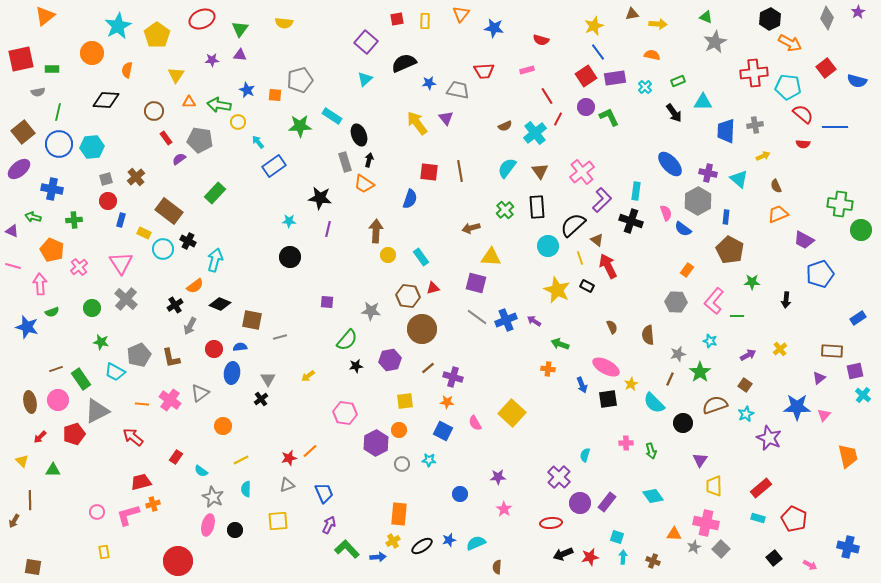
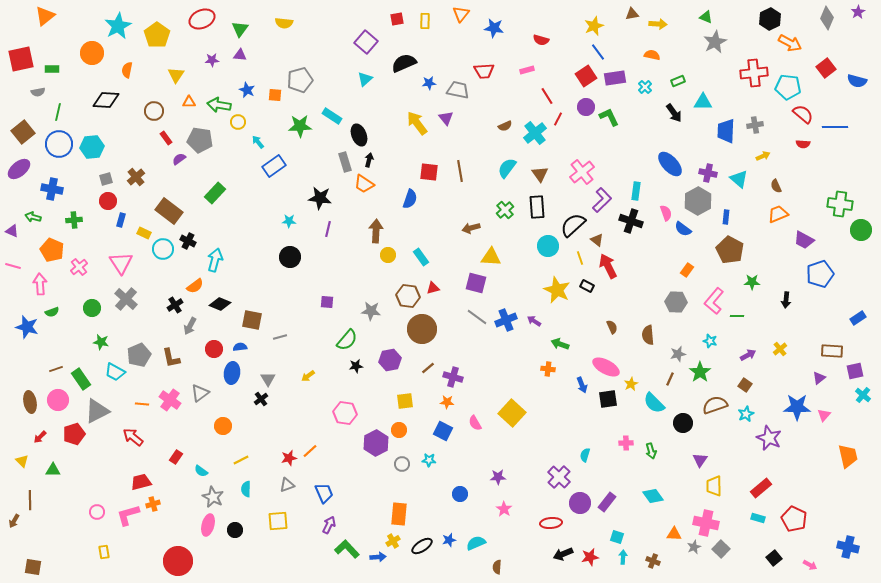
brown triangle at (540, 171): moved 3 px down
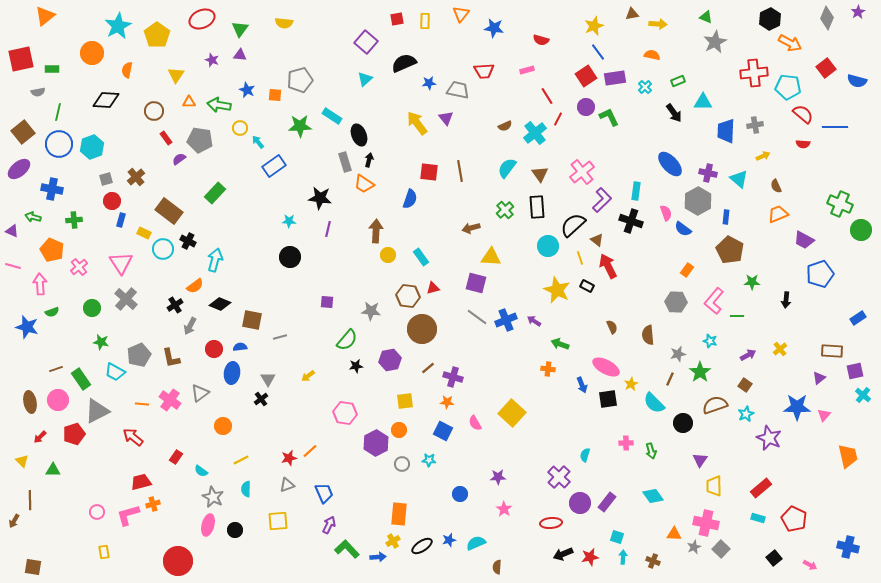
purple star at (212, 60): rotated 24 degrees clockwise
yellow circle at (238, 122): moved 2 px right, 6 px down
cyan hexagon at (92, 147): rotated 15 degrees counterclockwise
red circle at (108, 201): moved 4 px right
green cross at (840, 204): rotated 15 degrees clockwise
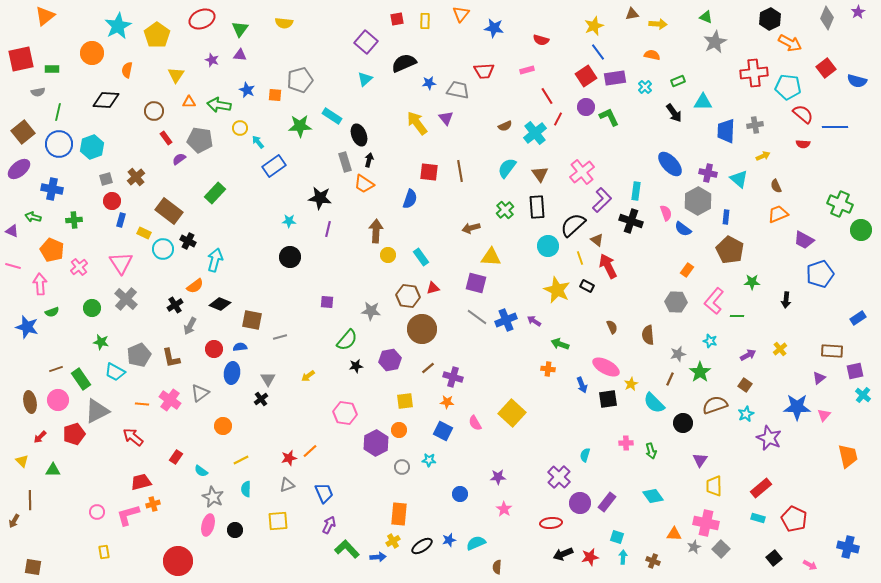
gray circle at (402, 464): moved 3 px down
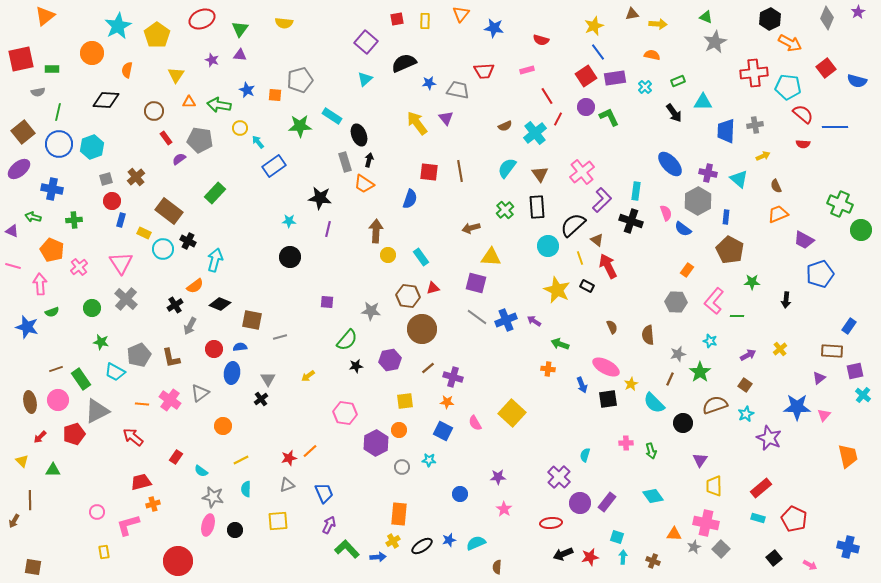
blue rectangle at (858, 318): moved 9 px left, 8 px down; rotated 21 degrees counterclockwise
gray star at (213, 497): rotated 15 degrees counterclockwise
pink L-shape at (128, 515): moved 10 px down
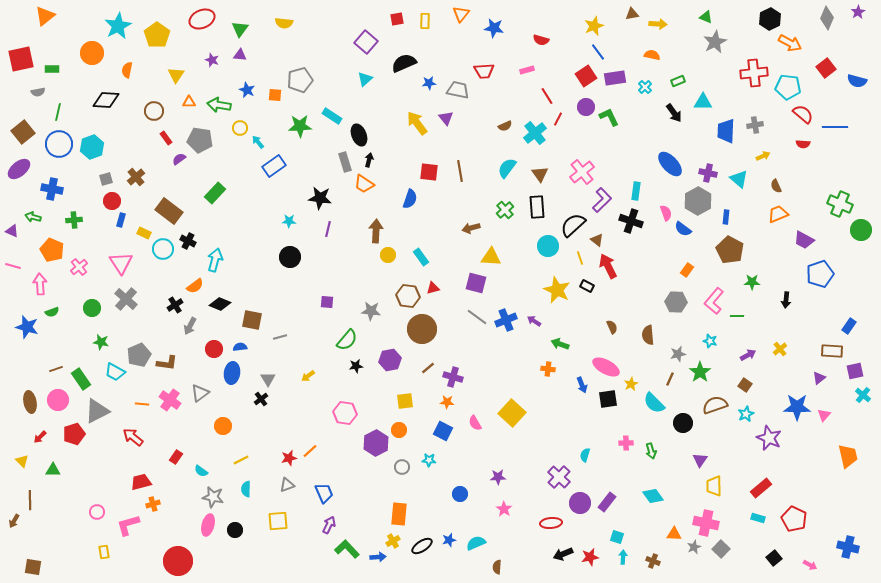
brown L-shape at (171, 358): moved 4 px left, 5 px down; rotated 70 degrees counterclockwise
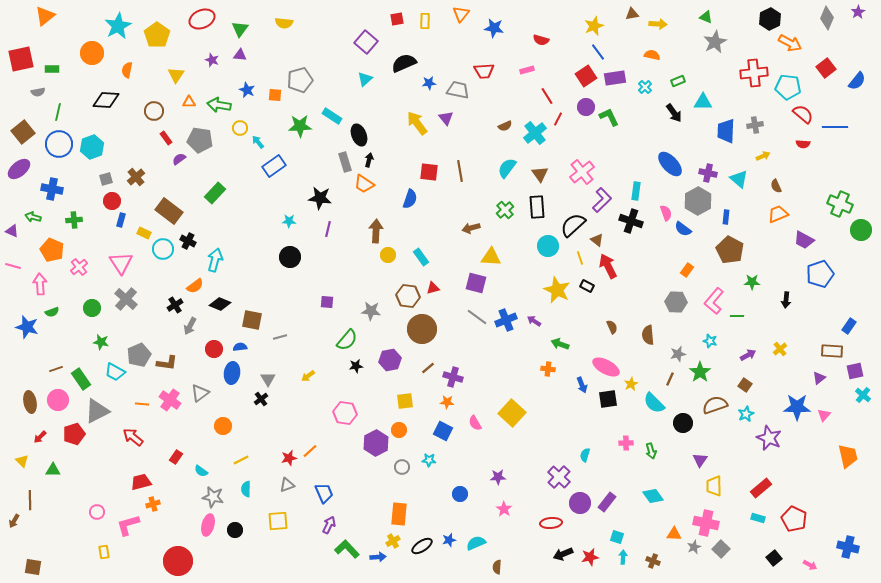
blue semicircle at (857, 81): rotated 66 degrees counterclockwise
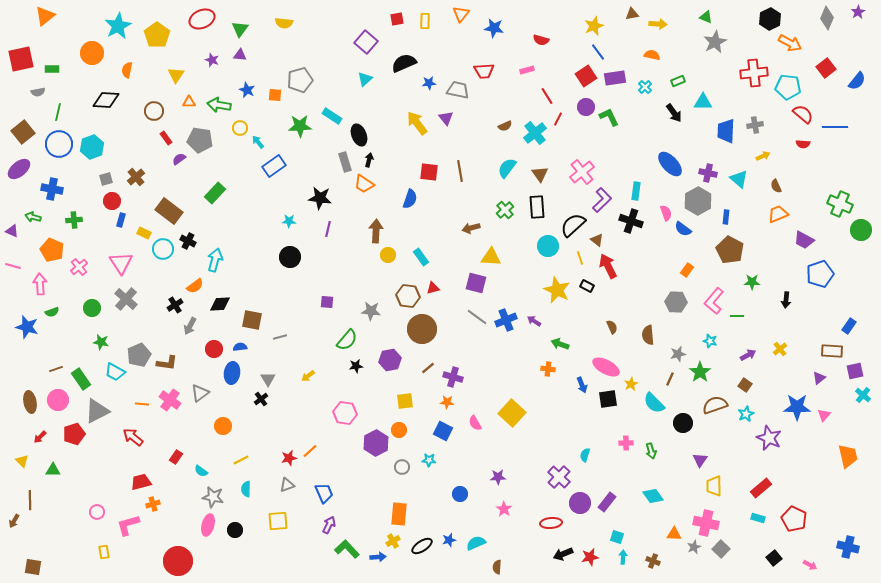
black diamond at (220, 304): rotated 25 degrees counterclockwise
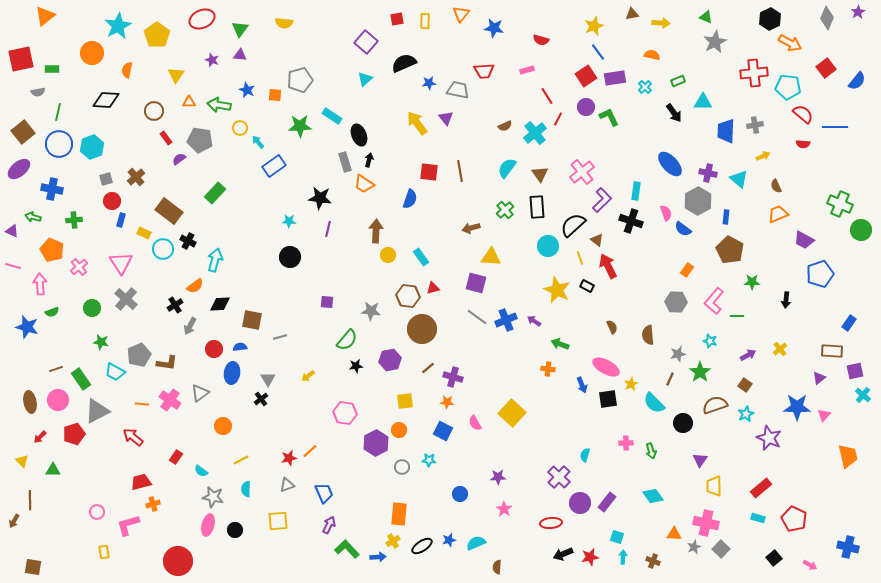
yellow arrow at (658, 24): moved 3 px right, 1 px up
blue rectangle at (849, 326): moved 3 px up
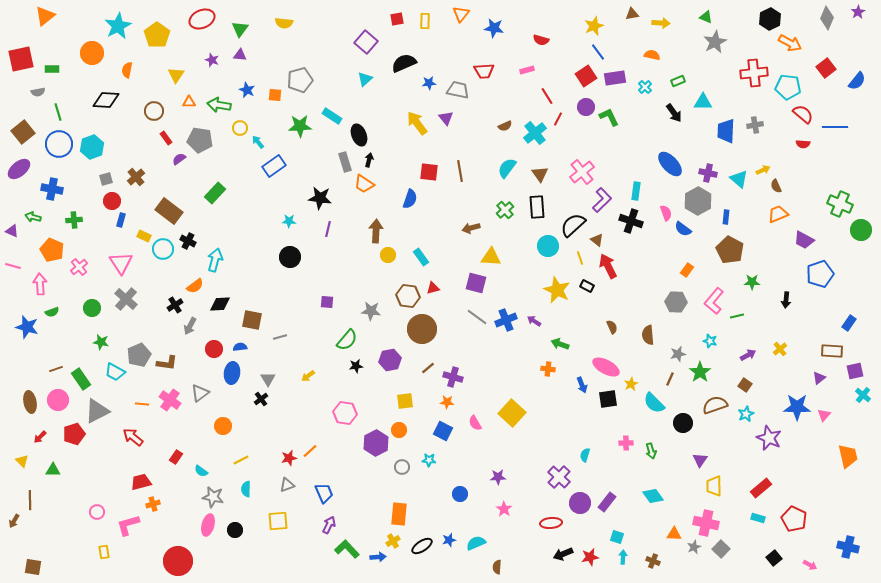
green line at (58, 112): rotated 30 degrees counterclockwise
yellow arrow at (763, 156): moved 14 px down
yellow rectangle at (144, 233): moved 3 px down
green line at (737, 316): rotated 16 degrees counterclockwise
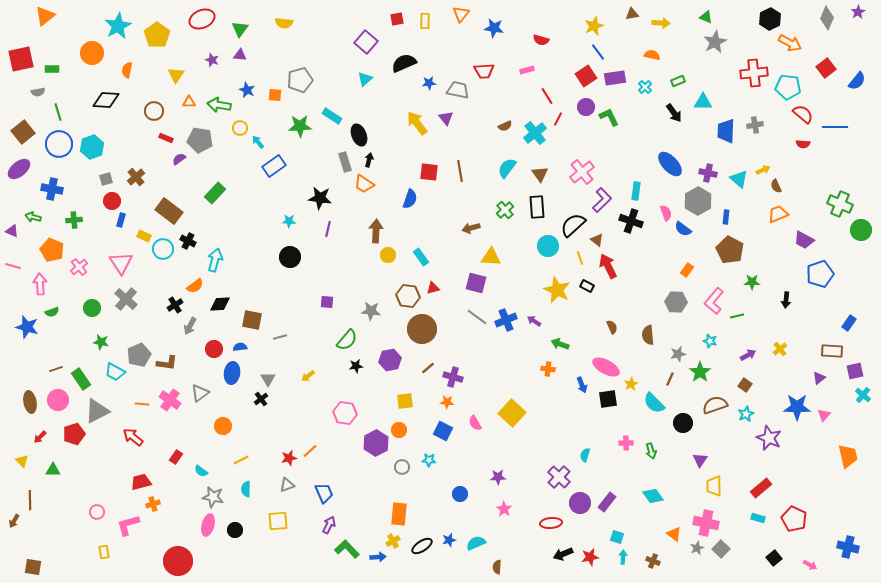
red rectangle at (166, 138): rotated 32 degrees counterclockwise
orange triangle at (674, 534): rotated 35 degrees clockwise
gray star at (694, 547): moved 3 px right, 1 px down
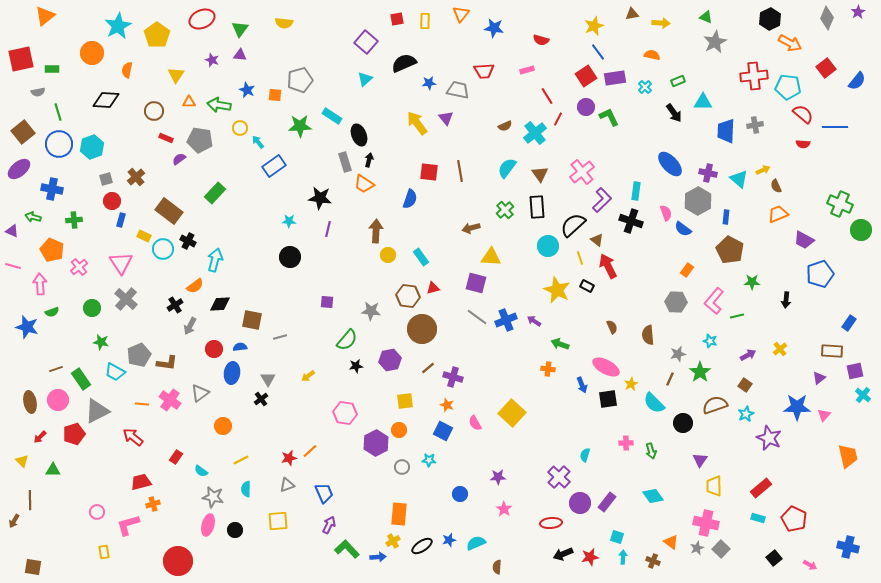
red cross at (754, 73): moved 3 px down
orange star at (447, 402): moved 3 px down; rotated 16 degrees clockwise
orange triangle at (674, 534): moved 3 px left, 8 px down
